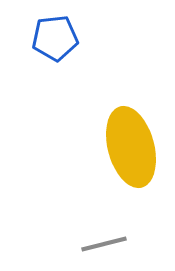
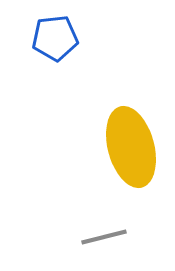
gray line: moved 7 px up
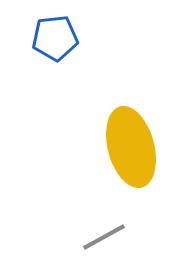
gray line: rotated 15 degrees counterclockwise
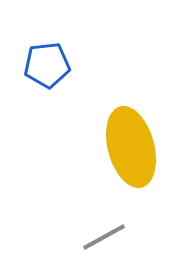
blue pentagon: moved 8 px left, 27 px down
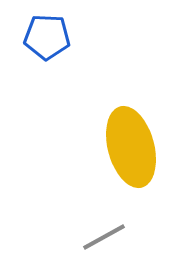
blue pentagon: moved 28 px up; rotated 9 degrees clockwise
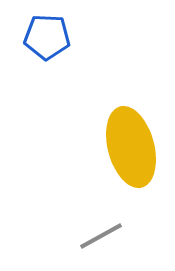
gray line: moved 3 px left, 1 px up
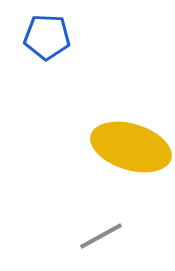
yellow ellipse: rotated 58 degrees counterclockwise
